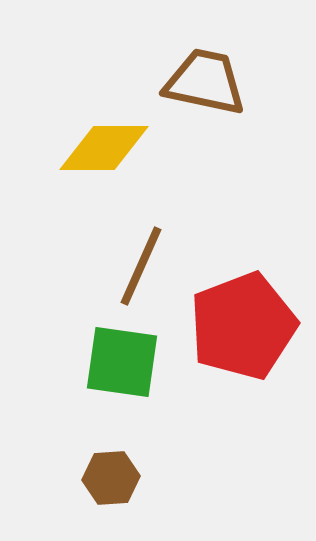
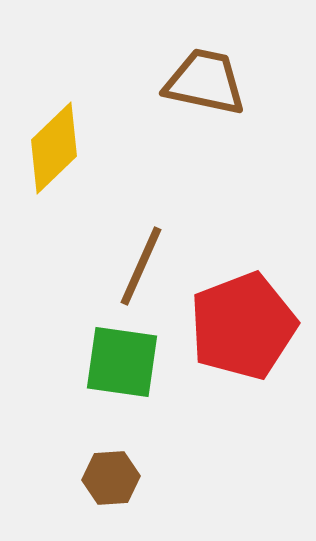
yellow diamond: moved 50 px left; rotated 44 degrees counterclockwise
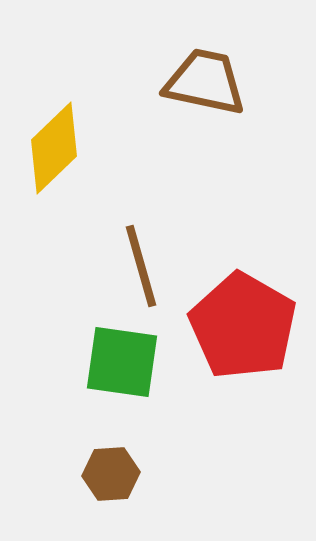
brown line: rotated 40 degrees counterclockwise
red pentagon: rotated 21 degrees counterclockwise
brown hexagon: moved 4 px up
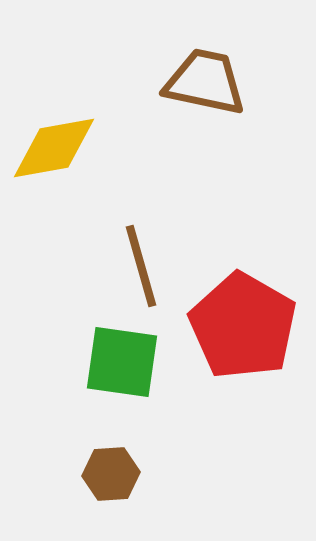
yellow diamond: rotated 34 degrees clockwise
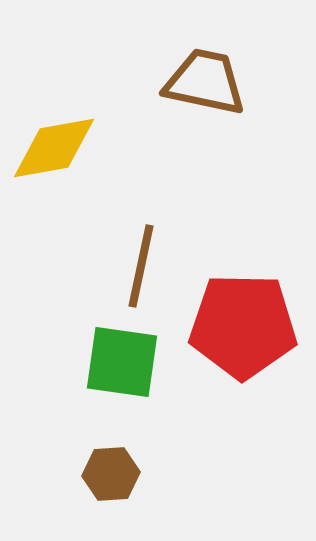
brown line: rotated 28 degrees clockwise
red pentagon: rotated 29 degrees counterclockwise
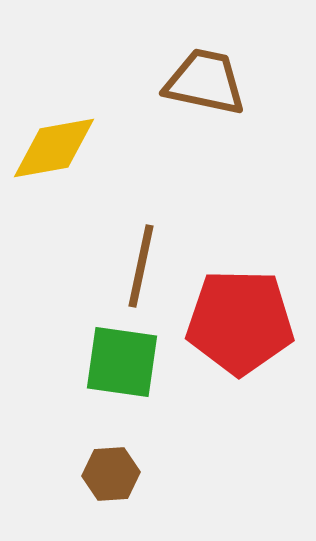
red pentagon: moved 3 px left, 4 px up
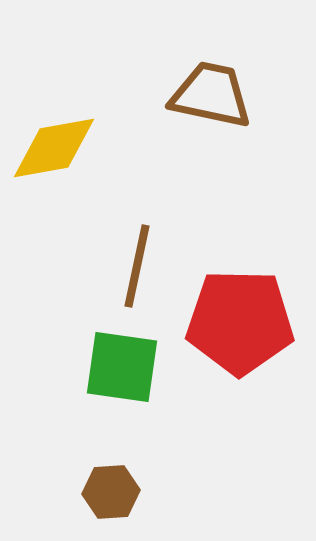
brown trapezoid: moved 6 px right, 13 px down
brown line: moved 4 px left
green square: moved 5 px down
brown hexagon: moved 18 px down
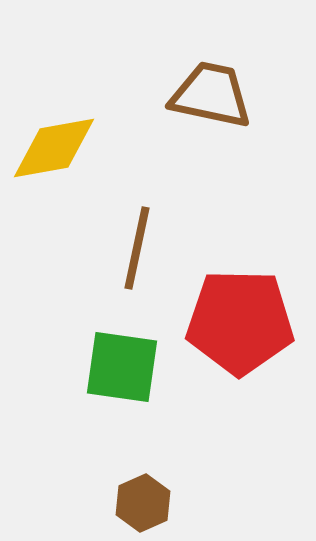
brown line: moved 18 px up
brown hexagon: moved 32 px right, 11 px down; rotated 20 degrees counterclockwise
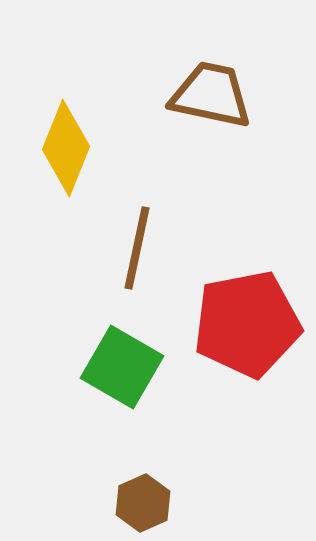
yellow diamond: moved 12 px right; rotated 58 degrees counterclockwise
red pentagon: moved 7 px right, 2 px down; rotated 12 degrees counterclockwise
green square: rotated 22 degrees clockwise
